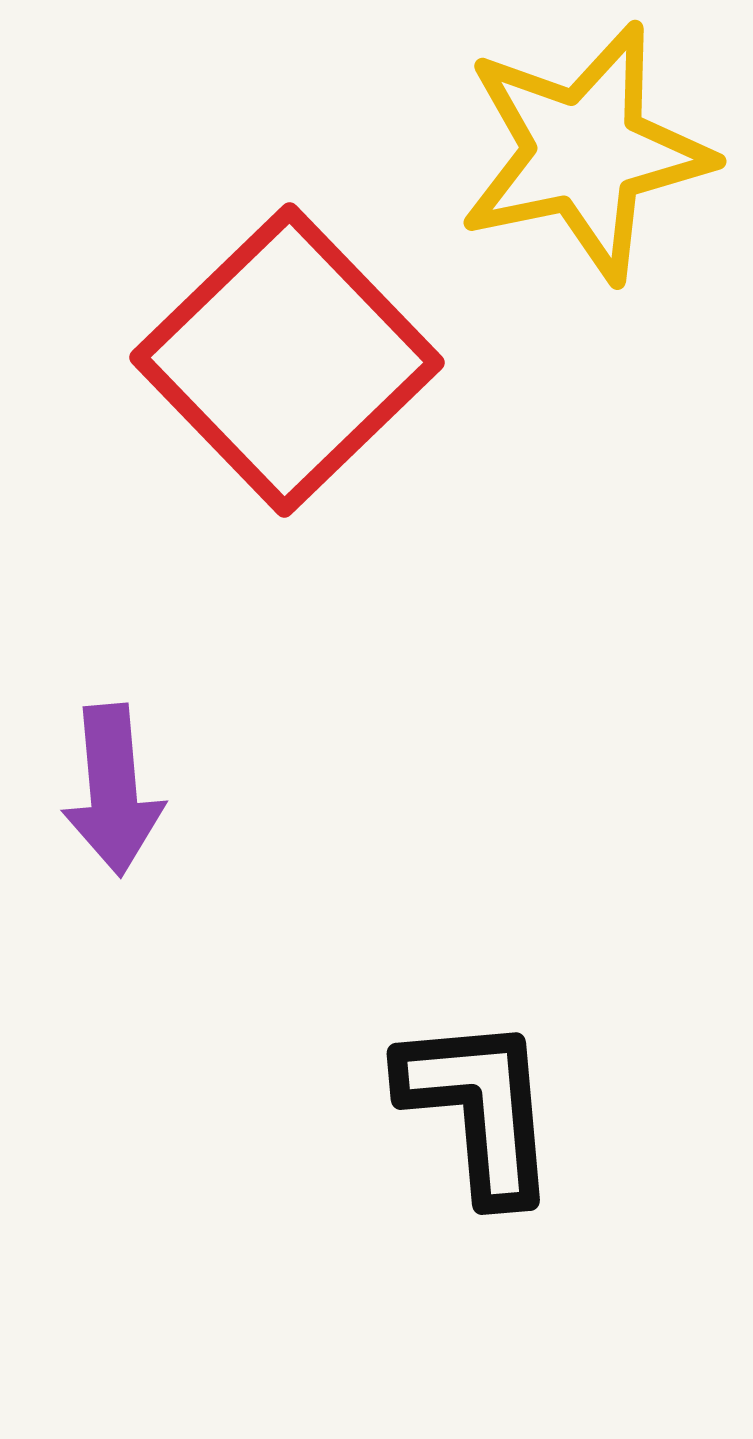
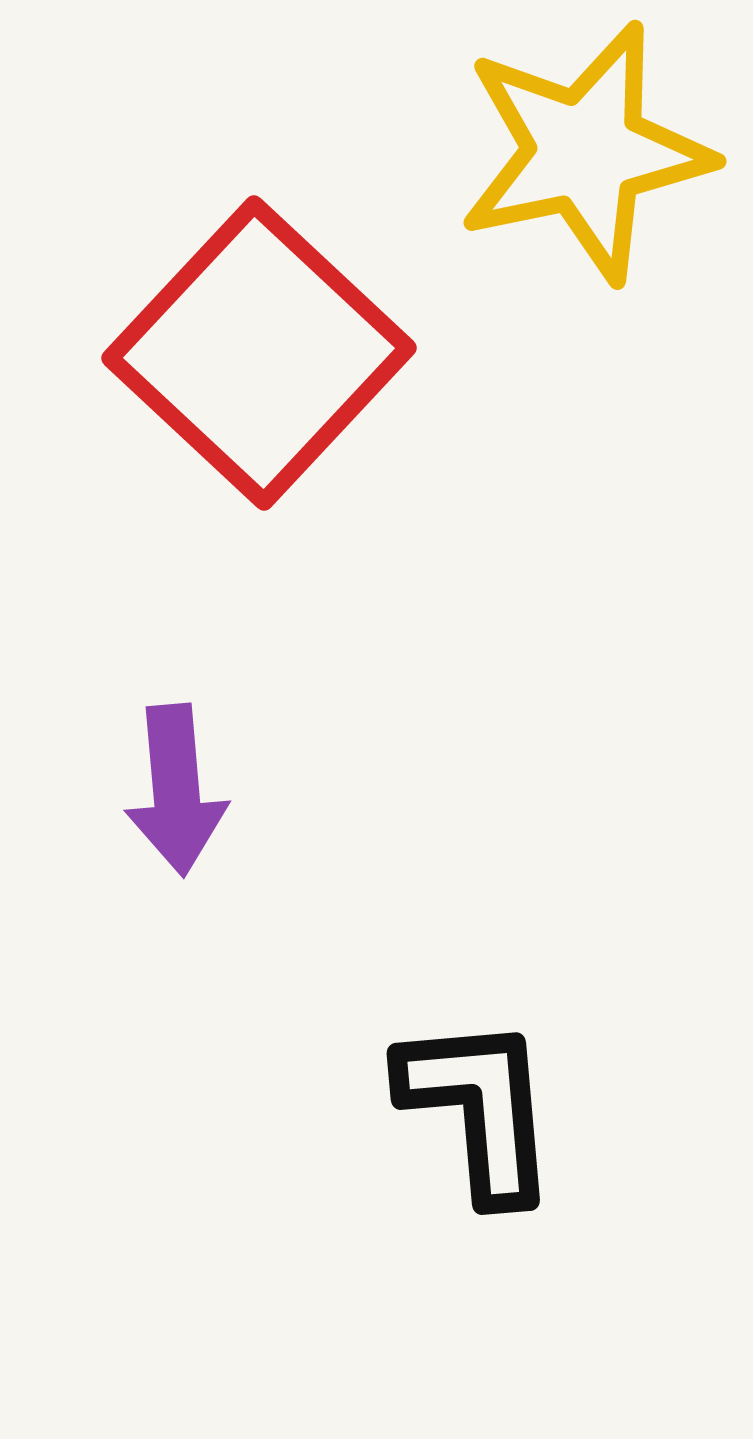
red square: moved 28 px left, 7 px up; rotated 3 degrees counterclockwise
purple arrow: moved 63 px right
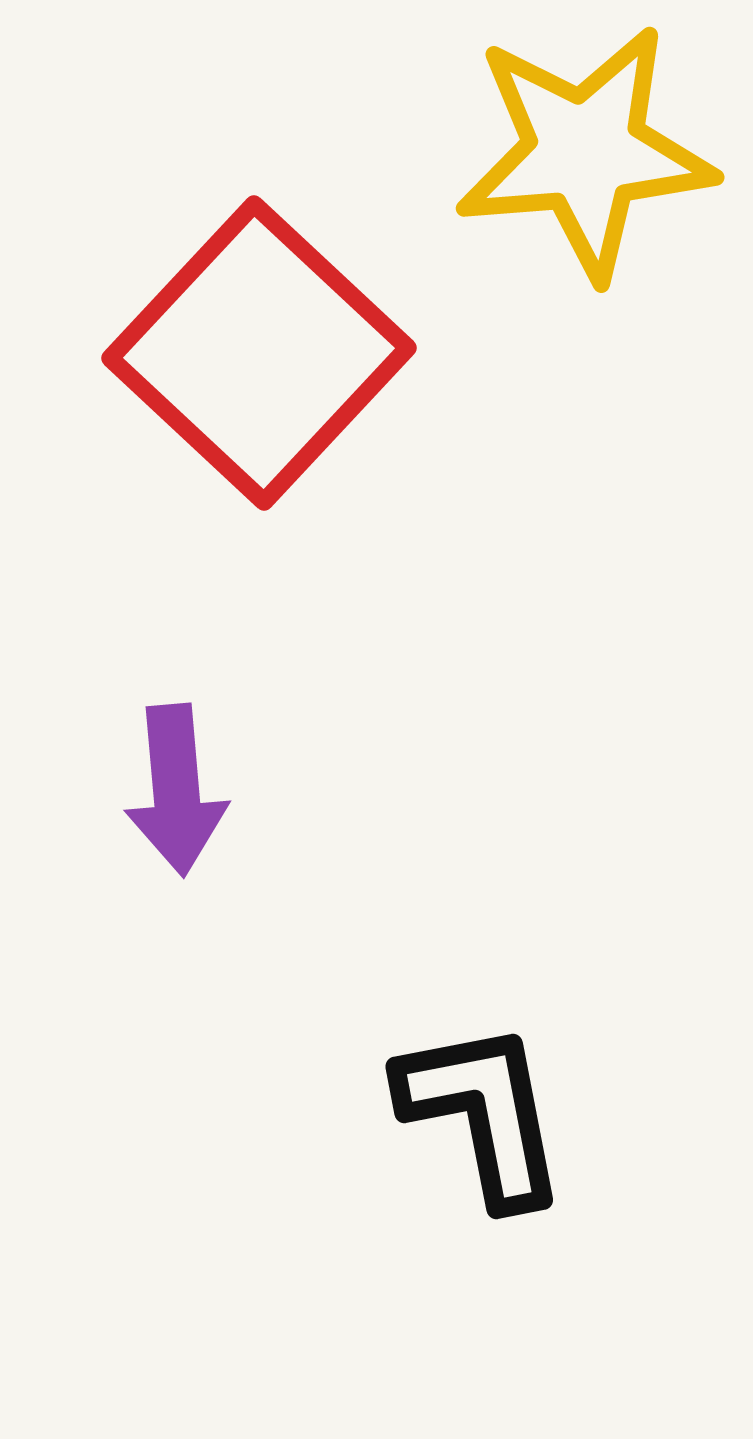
yellow star: rotated 7 degrees clockwise
black L-shape: moved 4 px right, 5 px down; rotated 6 degrees counterclockwise
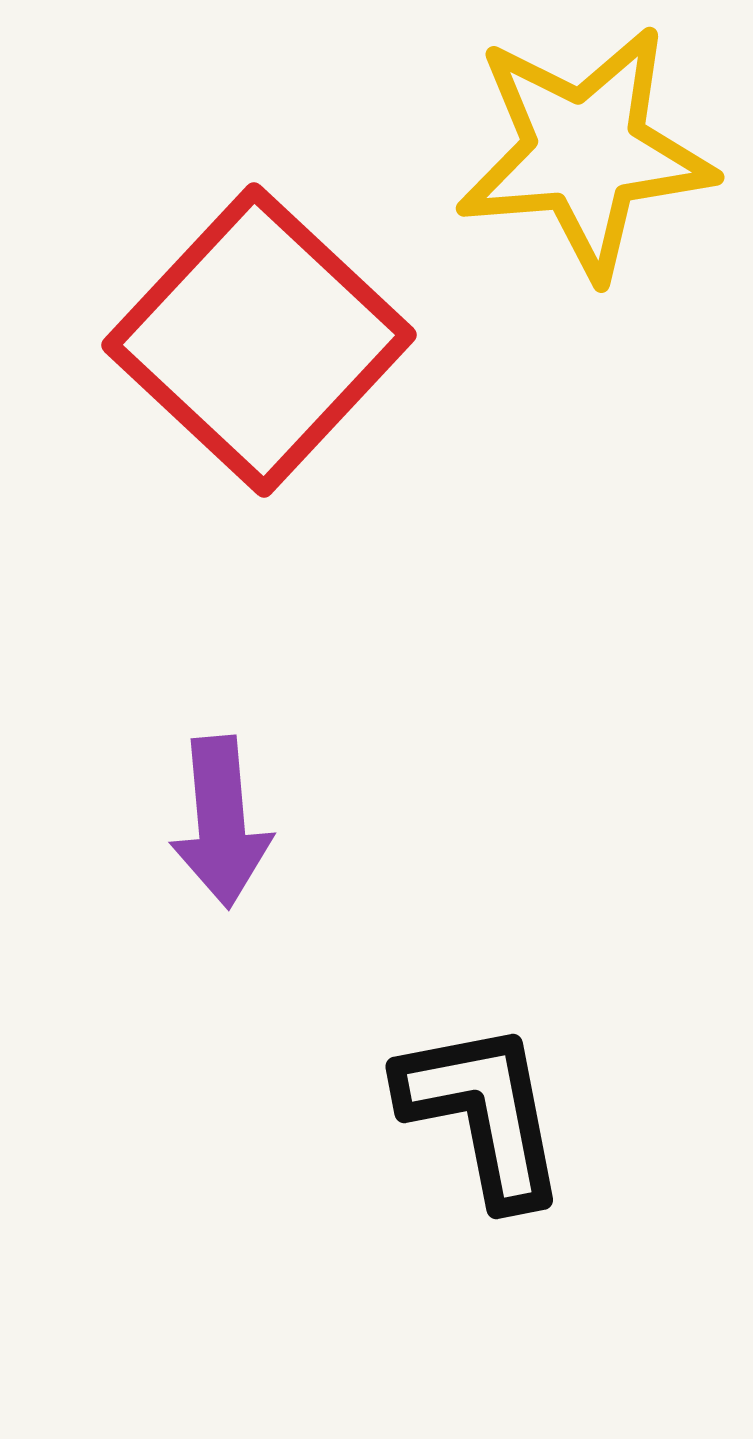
red square: moved 13 px up
purple arrow: moved 45 px right, 32 px down
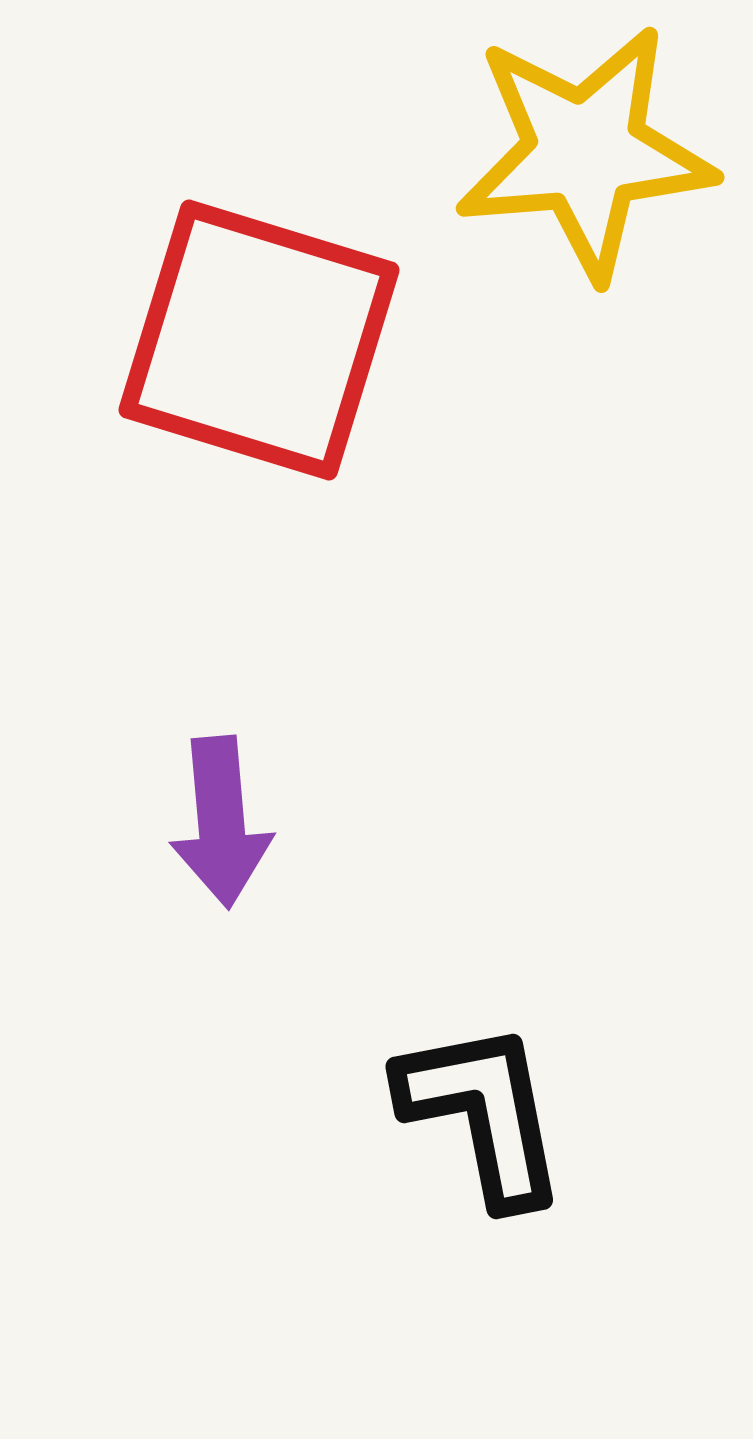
red square: rotated 26 degrees counterclockwise
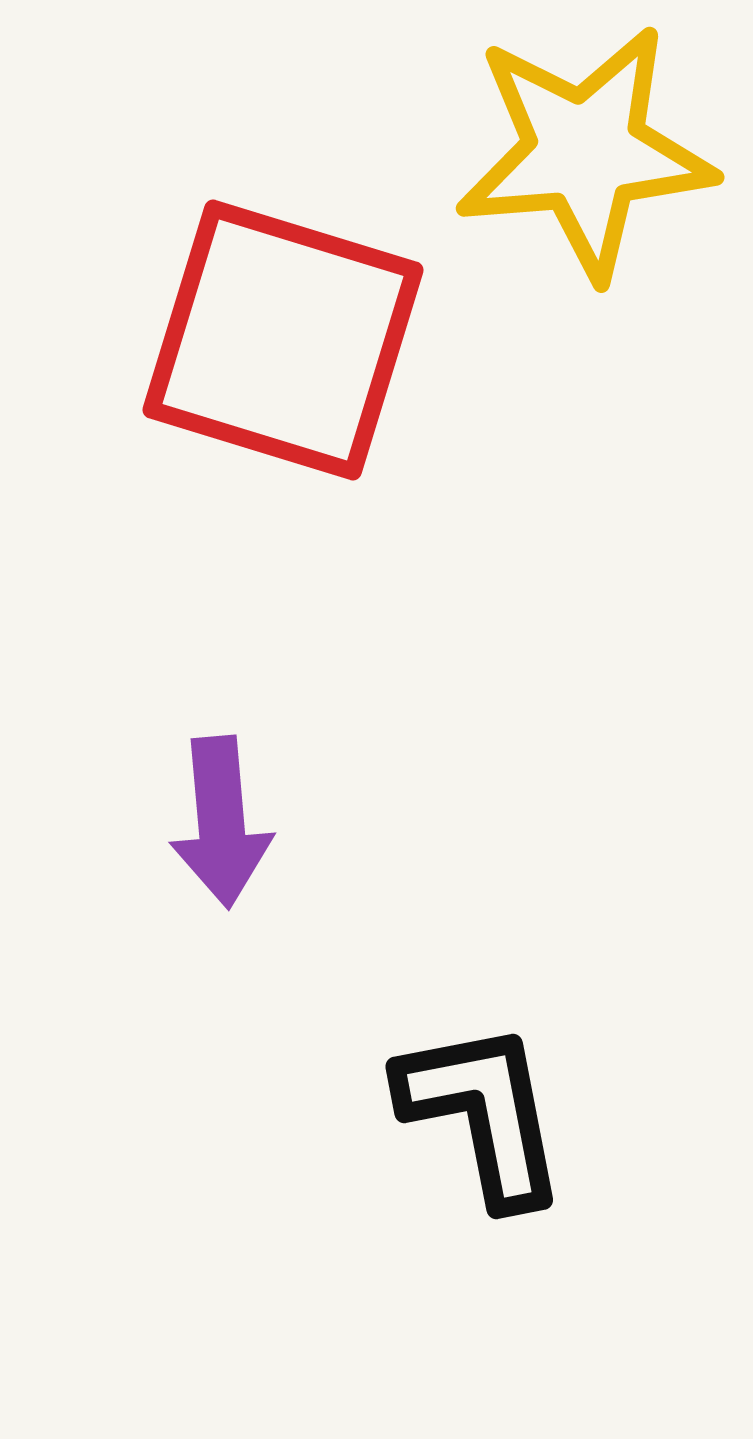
red square: moved 24 px right
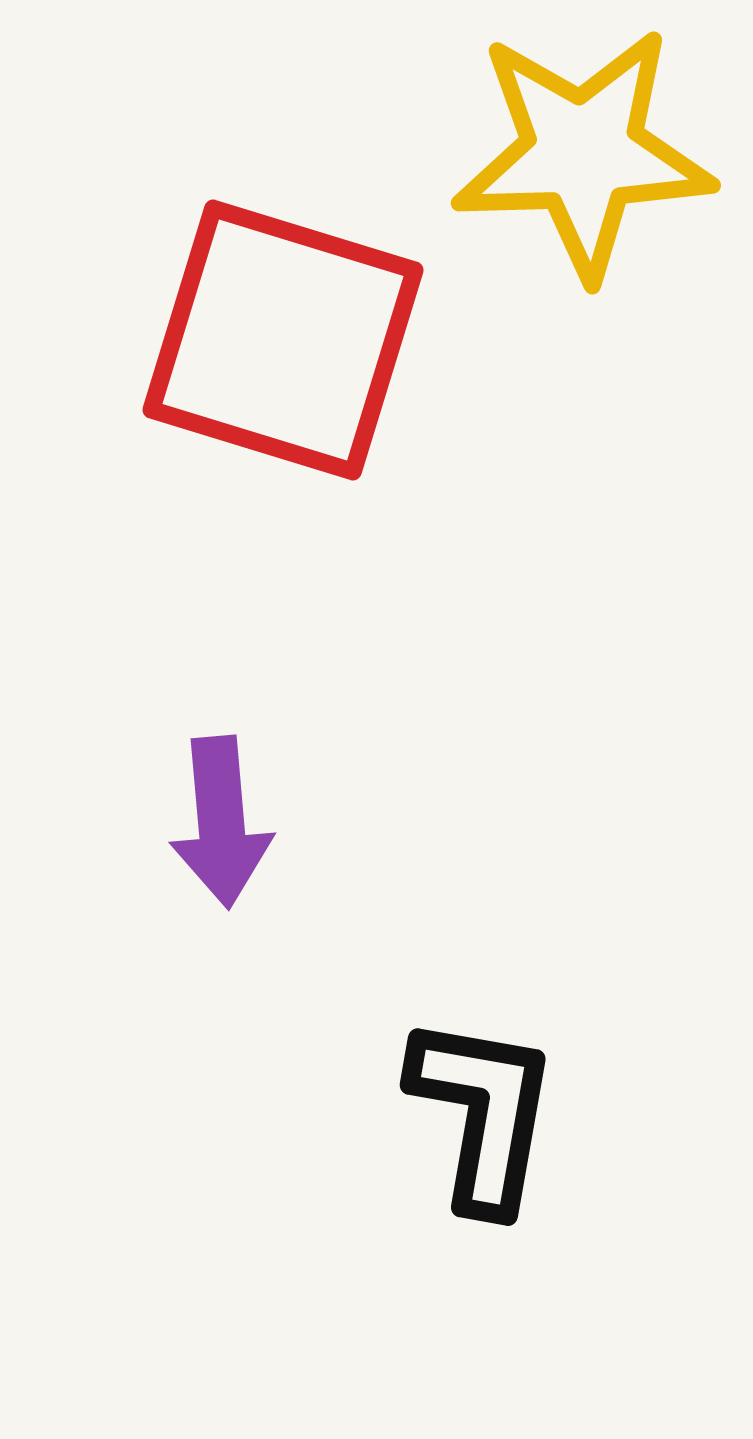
yellow star: moved 2 px left, 1 px down; rotated 3 degrees clockwise
black L-shape: rotated 21 degrees clockwise
